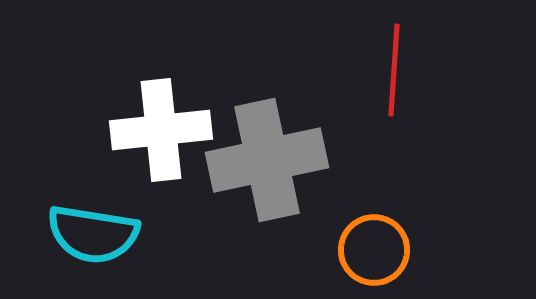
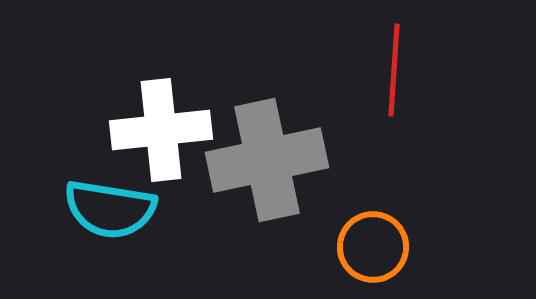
cyan semicircle: moved 17 px right, 25 px up
orange circle: moved 1 px left, 3 px up
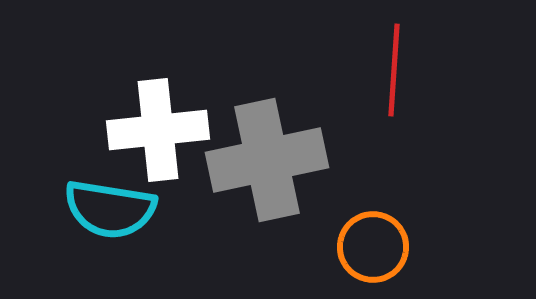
white cross: moved 3 px left
